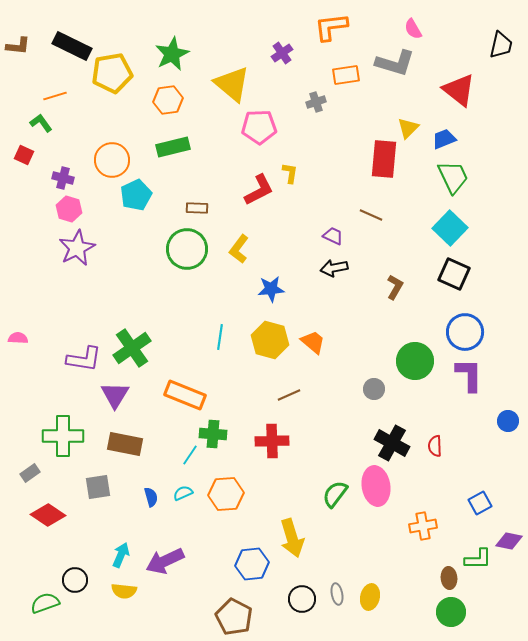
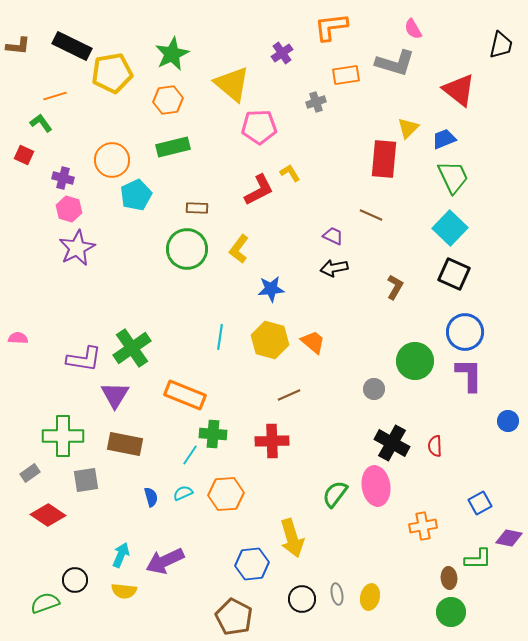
yellow L-shape at (290, 173): rotated 40 degrees counterclockwise
gray square at (98, 487): moved 12 px left, 7 px up
purple diamond at (509, 541): moved 3 px up
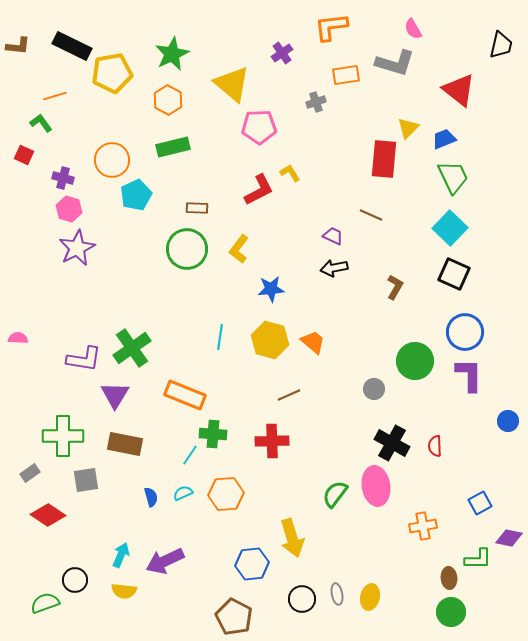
orange hexagon at (168, 100): rotated 24 degrees counterclockwise
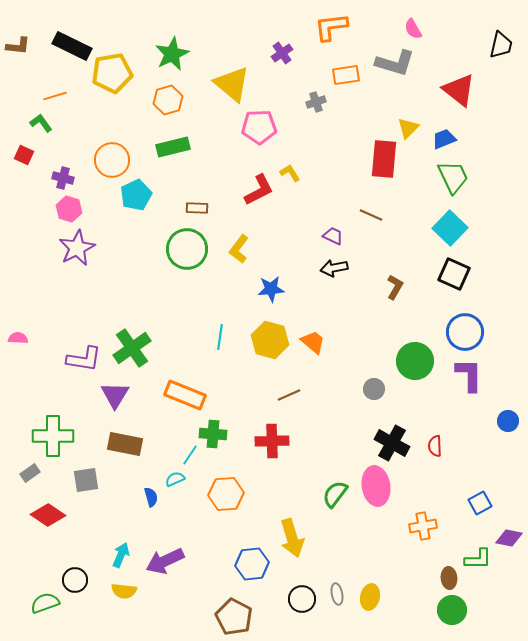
orange hexagon at (168, 100): rotated 16 degrees clockwise
green cross at (63, 436): moved 10 px left
cyan semicircle at (183, 493): moved 8 px left, 14 px up
green circle at (451, 612): moved 1 px right, 2 px up
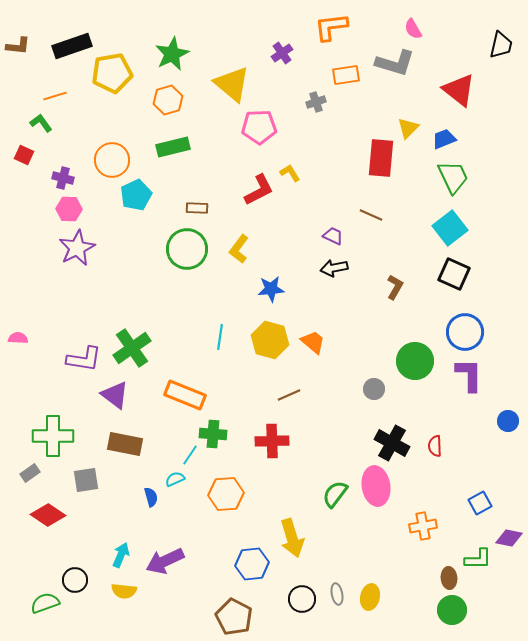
black rectangle at (72, 46): rotated 45 degrees counterclockwise
red rectangle at (384, 159): moved 3 px left, 1 px up
pink hexagon at (69, 209): rotated 15 degrees counterclockwise
cyan square at (450, 228): rotated 8 degrees clockwise
purple triangle at (115, 395): rotated 24 degrees counterclockwise
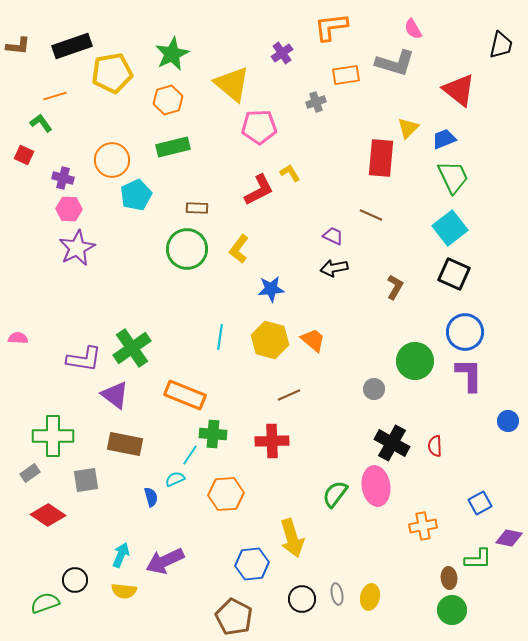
orange trapezoid at (313, 342): moved 2 px up
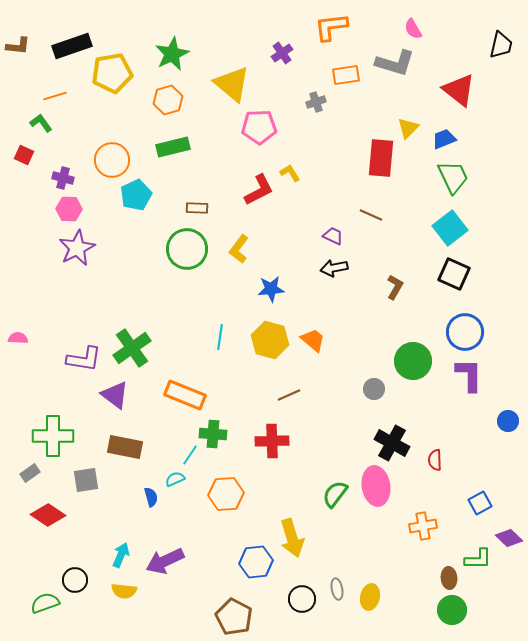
green circle at (415, 361): moved 2 px left
brown rectangle at (125, 444): moved 3 px down
red semicircle at (435, 446): moved 14 px down
purple diamond at (509, 538): rotated 32 degrees clockwise
blue hexagon at (252, 564): moved 4 px right, 2 px up
gray ellipse at (337, 594): moved 5 px up
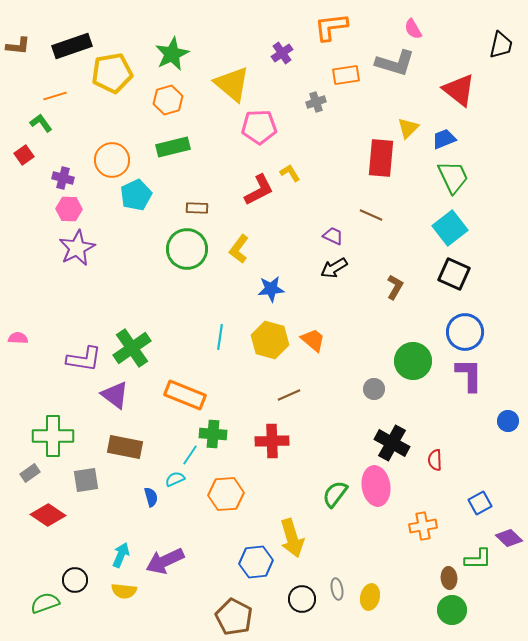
red square at (24, 155): rotated 30 degrees clockwise
black arrow at (334, 268): rotated 20 degrees counterclockwise
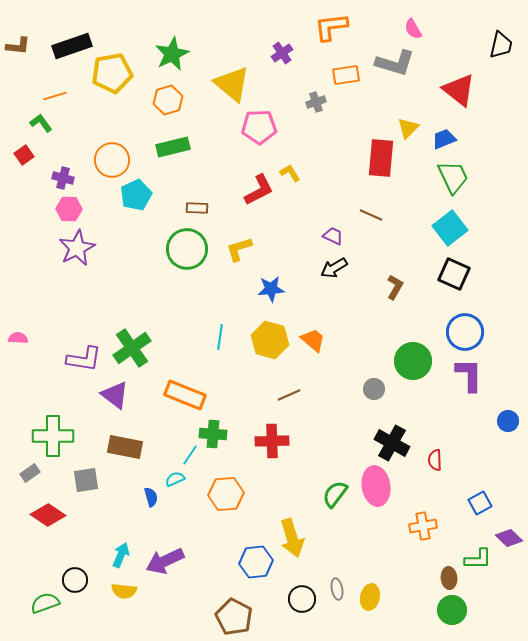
yellow L-shape at (239, 249): rotated 36 degrees clockwise
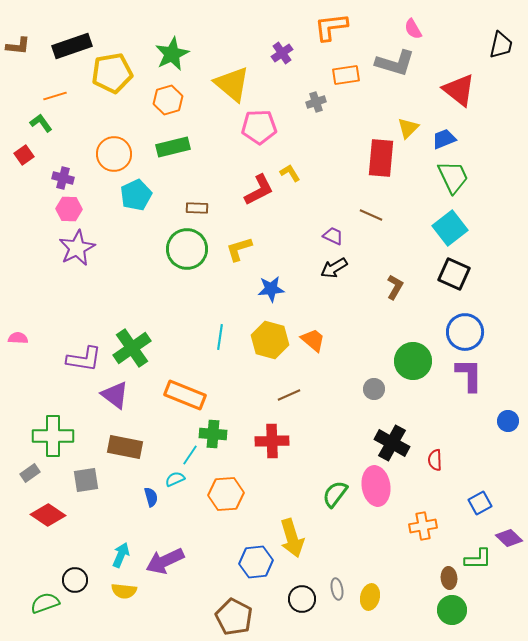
orange circle at (112, 160): moved 2 px right, 6 px up
